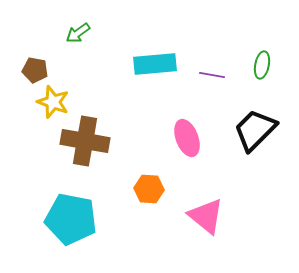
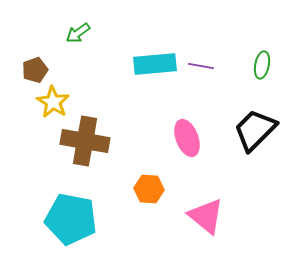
brown pentagon: rotated 30 degrees counterclockwise
purple line: moved 11 px left, 9 px up
yellow star: rotated 12 degrees clockwise
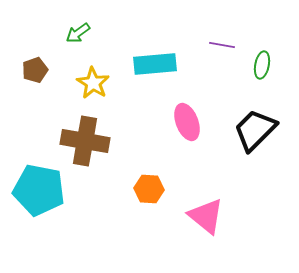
purple line: moved 21 px right, 21 px up
yellow star: moved 40 px right, 19 px up
pink ellipse: moved 16 px up
cyan pentagon: moved 32 px left, 29 px up
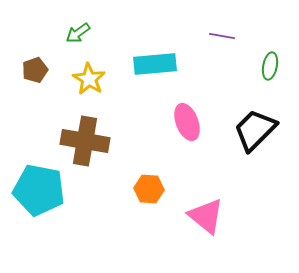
purple line: moved 9 px up
green ellipse: moved 8 px right, 1 px down
yellow star: moved 4 px left, 4 px up
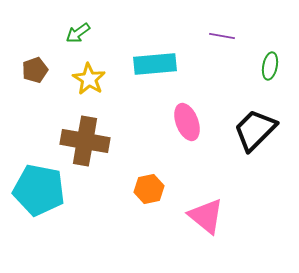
orange hexagon: rotated 16 degrees counterclockwise
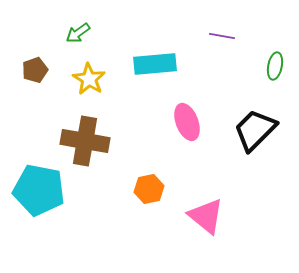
green ellipse: moved 5 px right
